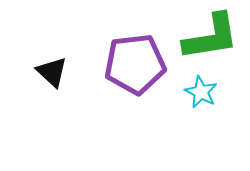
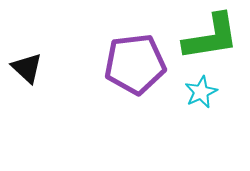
black triangle: moved 25 px left, 4 px up
cyan star: rotated 20 degrees clockwise
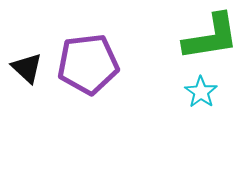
purple pentagon: moved 47 px left
cyan star: rotated 12 degrees counterclockwise
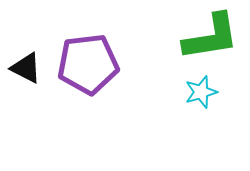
black triangle: moved 1 px left; rotated 16 degrees counterclockwise
cyan star: rotated 20 degrees clockwise
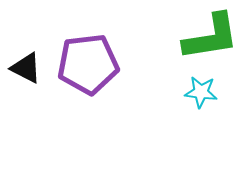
cyan star: rotated 24 degrees clockwise
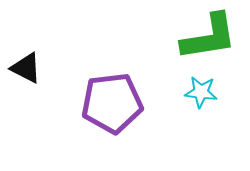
green L-shape: moved 2 px left
purple pentagon: moved 24 px right, 39 px down
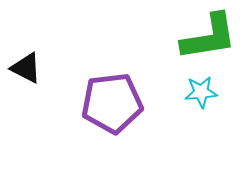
cyan star: rotated 12 degrees counterclockwise
